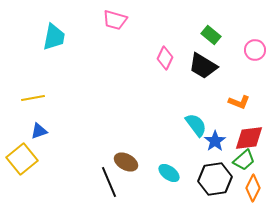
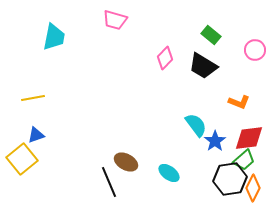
pink diamond: rotated 20 degrees clockwise
blue triangle: moved 3 px left, 4 px down
black hexagon: moved 15 px right
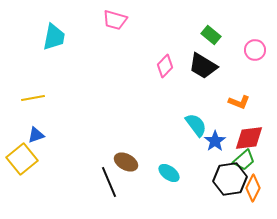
pink diamond: moved 8 px down
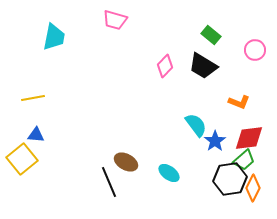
blue triangle: rotated 24 degrees clockwise
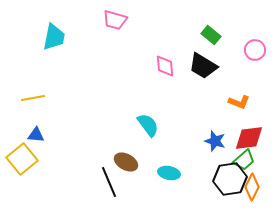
pink diamond: rotated 50 degrees counterclockwise
cyan semicircle: moved 48 px left
blue star: rotated 20 degrees counterclockwise
cyan ellipse: rotated 25 degrees counterclockwise
orange diamond: moved 1 px left, 1 px up
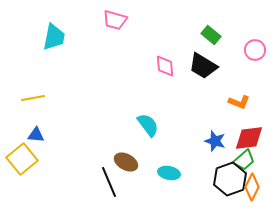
black hexagon: rotated 12 degrees counterclockwise
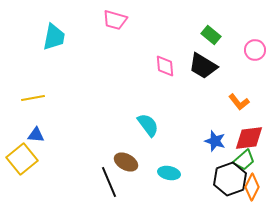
orange L-shape: rotated 30 degrees clockwise
